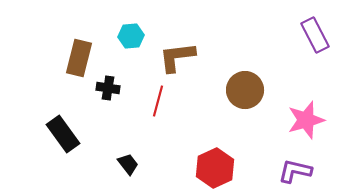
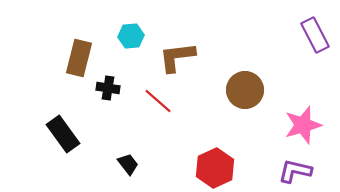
red line: rotated 64 degrees counterclockwise
pink star: moved 3 px left, 5 px down
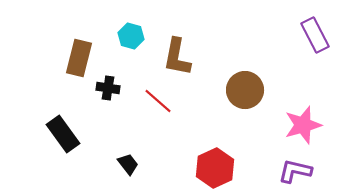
cyan hexagon: rotated 20 degrees clockwise
brown L-shape: rotated 72 degrees counterclockwise
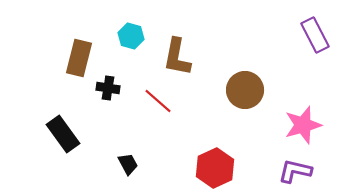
black trapezoid: rotated 10 degrees clockwise
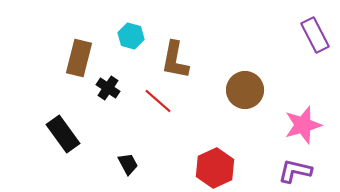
brown L-shape: moved 2 px left, 3 px down
black cross: rotated 25 degrees clockwise
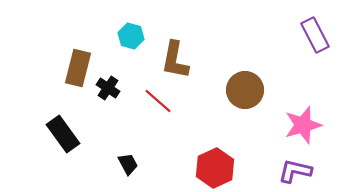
brown rectangle: moved 1 px left, 10 px down
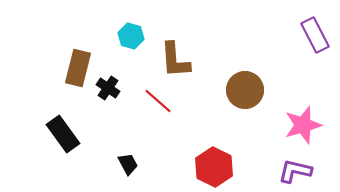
brown L-shape: rotated 15 degrees counterclockwise
red hexagon: moved 1 px left, 1 px up; rotated 9 degrees counterclockwise
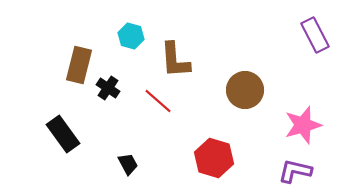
brown rectangle: moved 1 px right, 3 px up
red hexagon: moved 9 px up; rotated 9 degrees counterclockwise
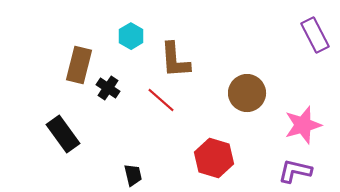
cyan hexagon: rotated 15 degrees clockwise
brown circle: moved 2 px right, 3 px down
red line: moved 3 px right, 1 px up
black trapezoid: moved 5 px right, 11 px down; rotated 15 degrees clockwise
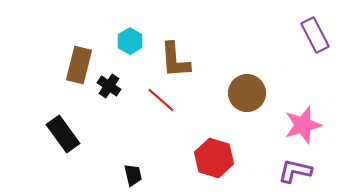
cyan hexagon: moved 1 px left, 5 px down
black cross: moved 1 px right, 2 px up
